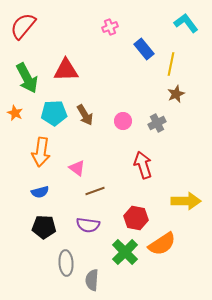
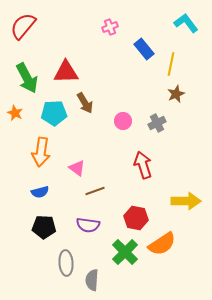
red triangle: moved 2 px down
brown arrow: moved 12 px up
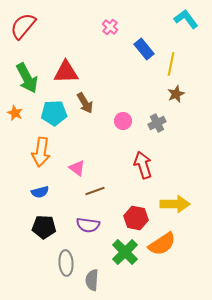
cyan L-shape: moved 4 px up
pink cross: rotated 28 degrees counterclockwise
yellow arrow: moved 11 px left, 3 px down
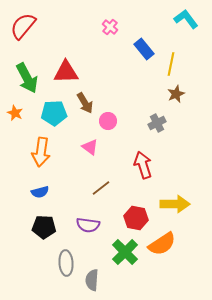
pink circle: moved 15 px left
pink triangle: moved 13 px right, 21 px up
brown line: moved 6 px right, 3 px up; rotated 18 degrees counterclockwise
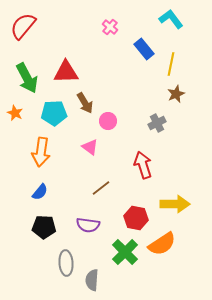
cyan L-shape: moved 15 px left
blue semicircle: rotated 36 degrees counterclockwise
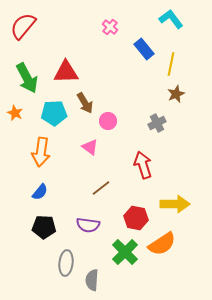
gray ellipse: rotated 10 degrees clockwise
